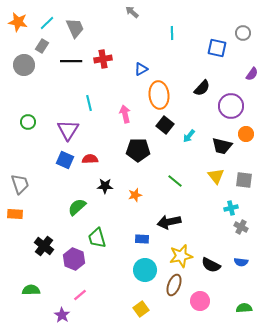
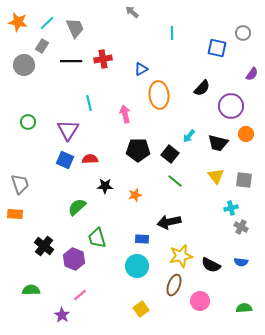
black square at (165, 125): moved 5 px right, 29 px down
black trapezoid at (222, 146): moved 4 px left, 3 px up
cyan circle at (145, 270): moved 8 px left, 4 px up
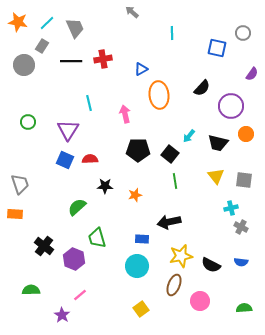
green line at (175, 181): rotated 42 degrees clockwise
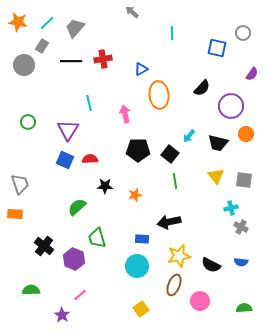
gray trapezoid at (75, 28): rotated 115 degrees counterclockwise
yellow star at (181, 256): moved 2 px left
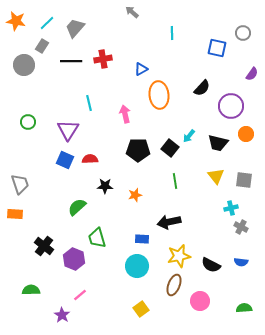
orange star at (18, 22): moved 2 px left, 1 px up
black square at (170, 154): moved 6 px up
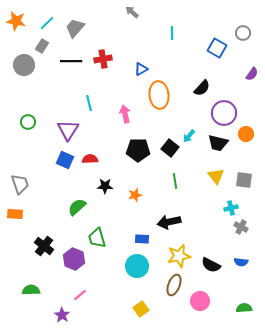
blue square at (217, 48): rotated 18 degrees clockwise
purple circle at (231, 106): moved 7 px left, 7 px down
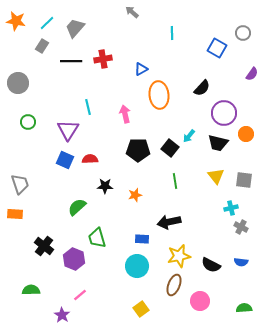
gray circle at (24, 65): moved 6 px left, 18 px down
cyan line at (89, 103): moved 1 px left, 4 px down
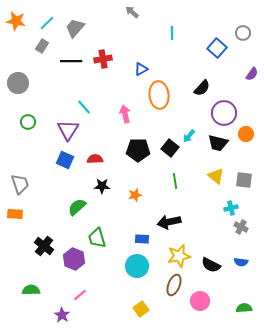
blue square at (217, 48): rotated 12 degrees clockwise
cyan line at (88, 107): moved 4 px left; rotated 28 degrees counterclockwise
red semicircle at (90, 159): moved 5 px right
yellow triangle at (216, 176): rotated 12 degrees counterclockwise
black star at (105, 186): moved 3 px left
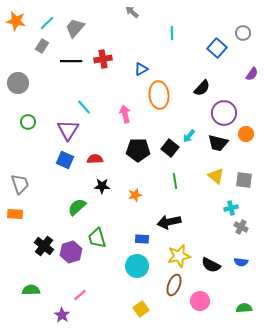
purple hexagon at (74, 259): moved 3 px left, 7 px up; rotated 20 degrees clockwise
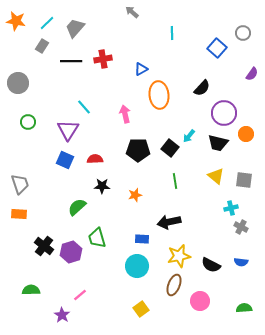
orange rectangle at (15, 214): moved 4 px right
